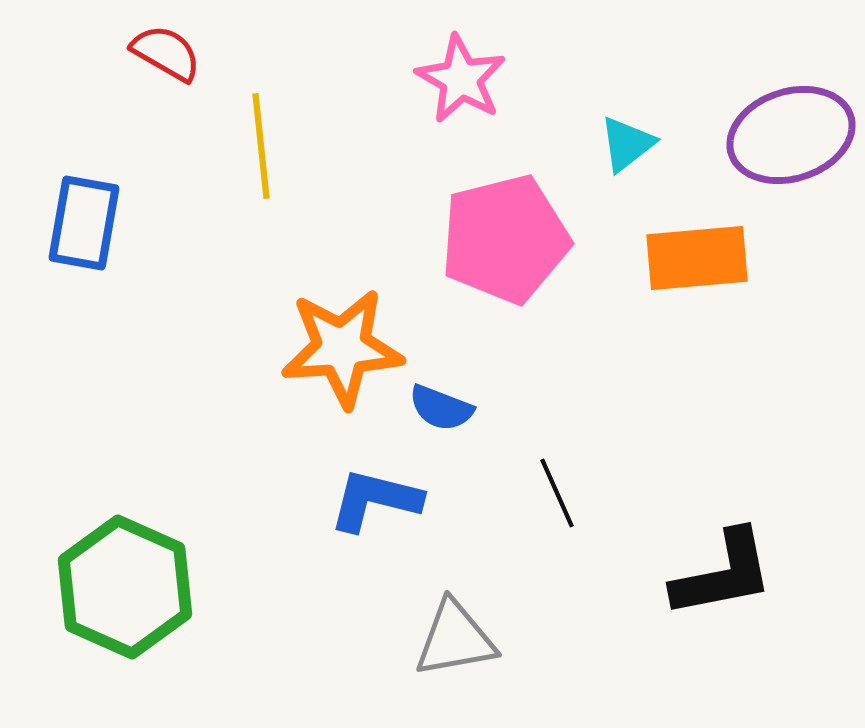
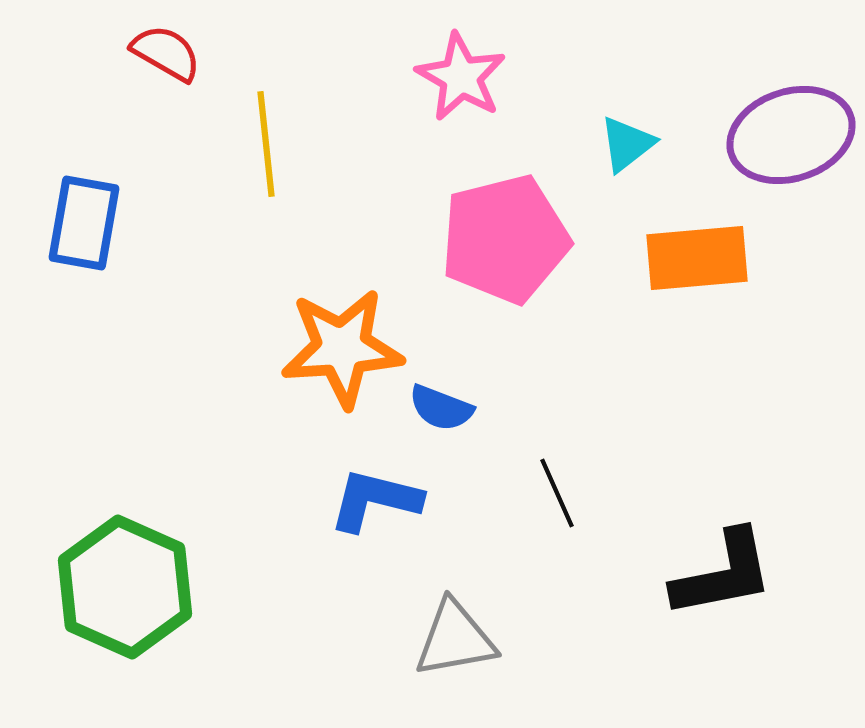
pink star: moved 2 px up
yellow line: moved 5 px right, 2 px up
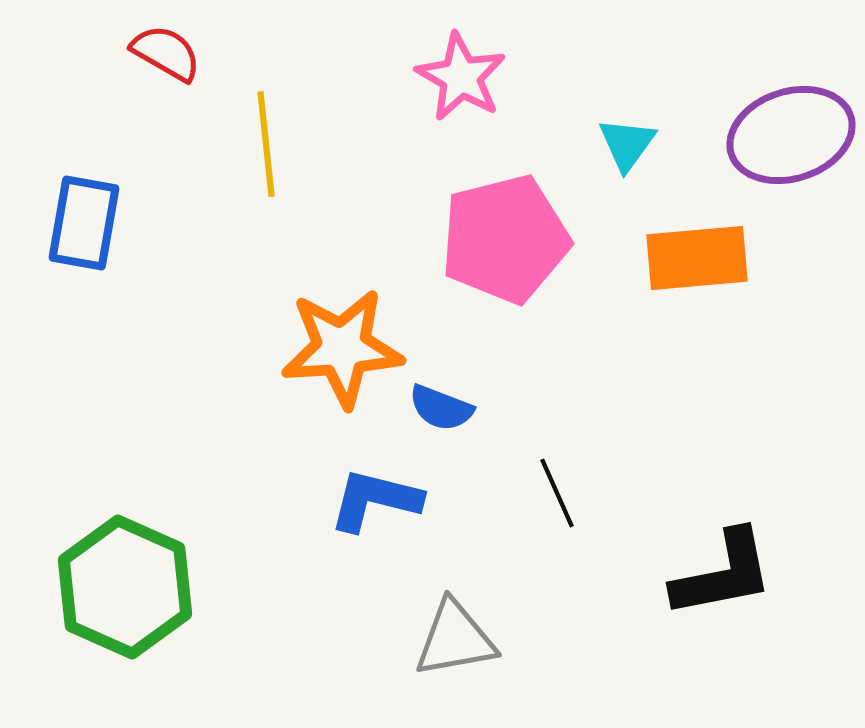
cyan triangle: rotated 16 degrees counterclockwise
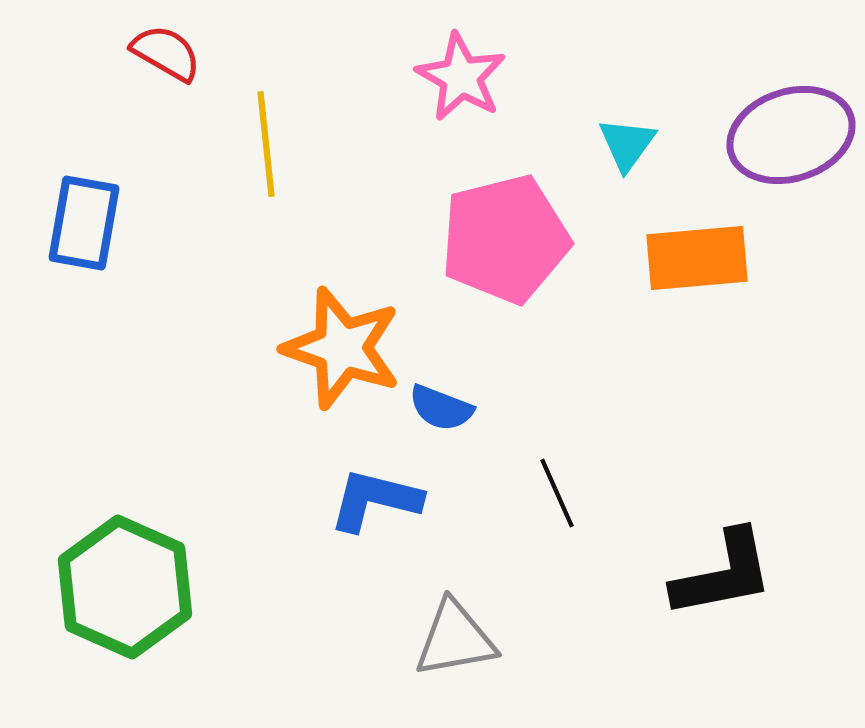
orange star: rotated 23 degrees clockwise
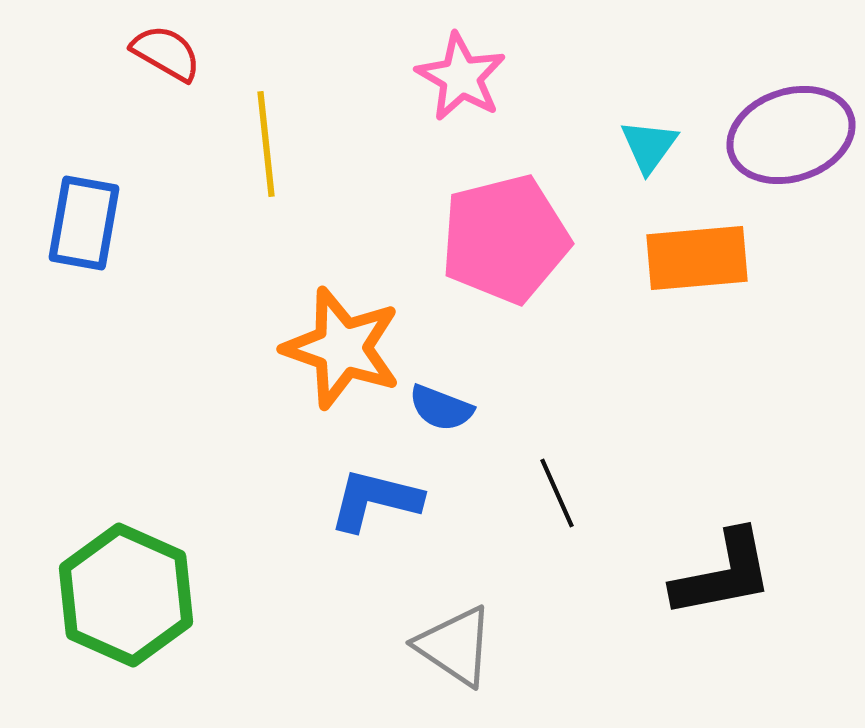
cyan triangle: moved 22 px right, 2 px down
green hexagon: moved 1 px right, 8 px down
gray triangle: moved 7 px down; rotated 44 degrees clockwise
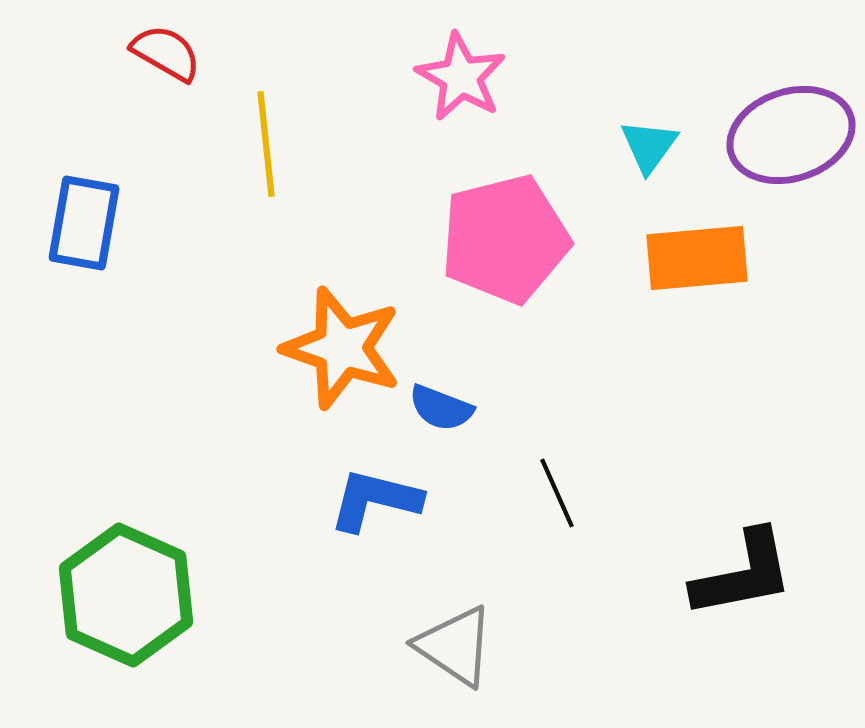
black L-shape: moved 20 px right
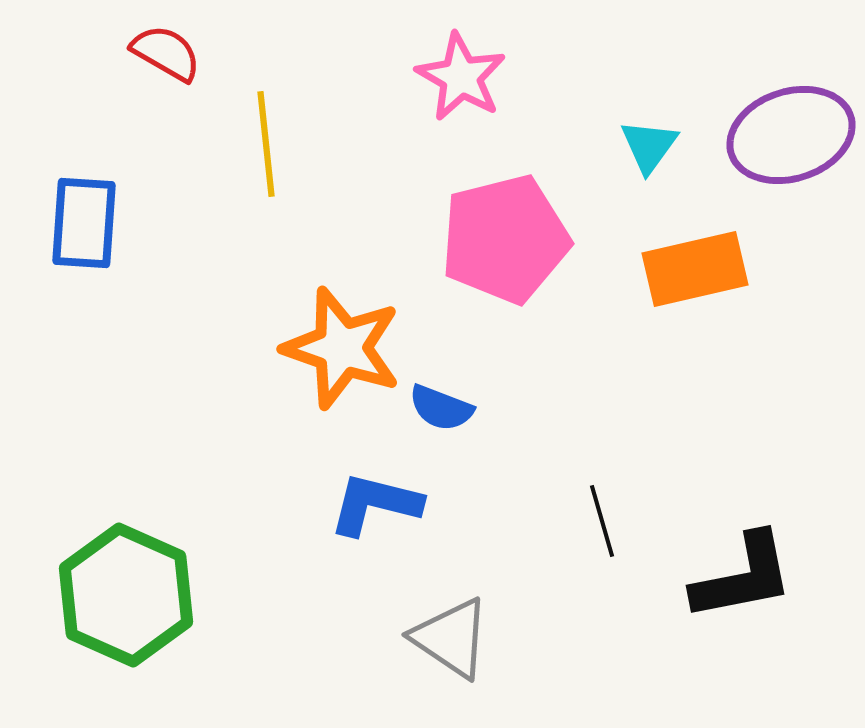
blue rectangle: rotated 6 degrees counterclockwise
orange rectangle: moved 2 px left, 11 px down; rotated 8 degrees counterclockwise
black line: moved 45 px right, 28 px down; rotated 8 degrees clockwise
blue L-shape: moved 4 px down
black L-shape: moved 3 px down
gray triangle: moved 4 px left, 8 px up
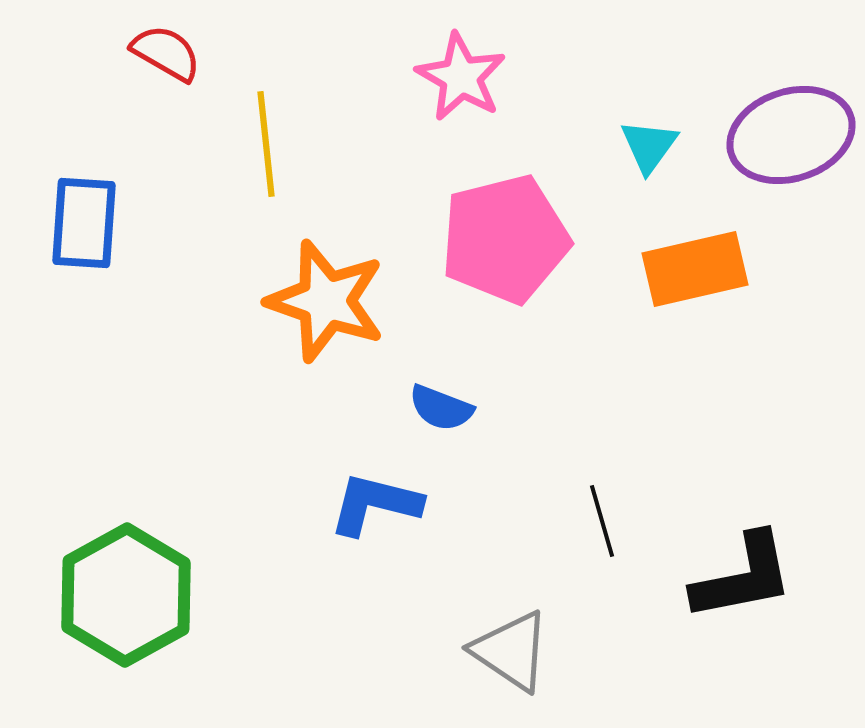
orange star: moved 16 px left, 47 px up
green hexagon: rotated 7 degrees clockwise
gray triangle: moved 60 px right, 13 px down
